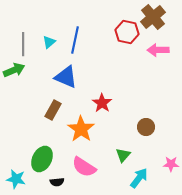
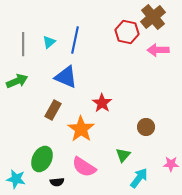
green arrow: moved 3 px right, 11 px down
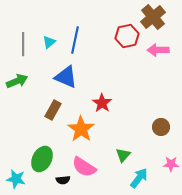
red hexagon: moved 4 px down; rotated 25 degrees counterclockwise
brown circle: moved 15 px right
black semicircle: moved 6 px right, 2 px up
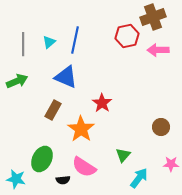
brown cross: rotated 20 degrees clockwise
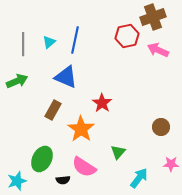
pink arrow: rotated 25 degrees clockwise
green triangle: moved 5 px left, 3 px up
cyan star: moved 1 px right, 2 px down; rotated 30 degrees counterclockwise
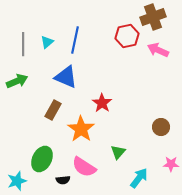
cyan triangle: moved 2 px left
